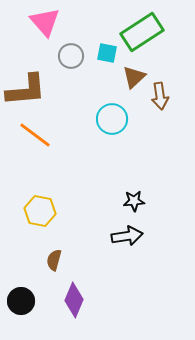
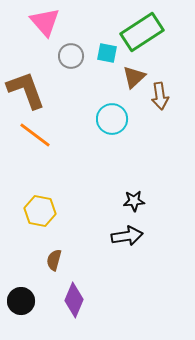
brown L-shape: rotated 105 degrees counterclockwise
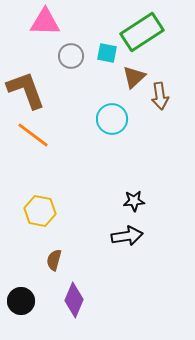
pink triangle: rotated 48 degrees counterclockwise
orange line: moved 2 px left
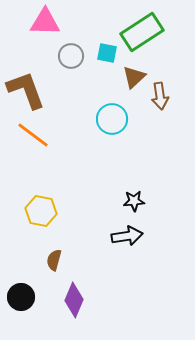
yellow hexagon: moved 1 px right
black circle: moved 4 px up
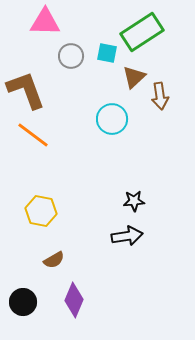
brown semicircle: rotated 135 degrees counterclockwise
black circle: moved 2 px right, 5 px down
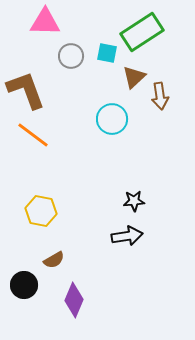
black circle: moved 1 px right, 17 px up
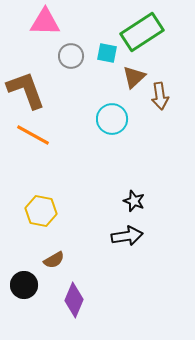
orange line: rotated 8 degrees counterclockwise
black star: rotated 25 degrees clockwise
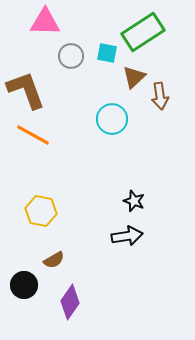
green rectangle: moved 1 px right
purple diamond: moved 4 px left, 2 px down; rotated 12 degrees clockwise
